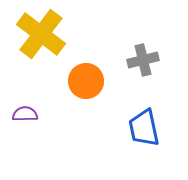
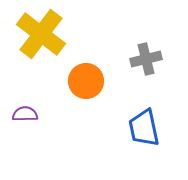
gray cross: moved 3 px right, 1 px up
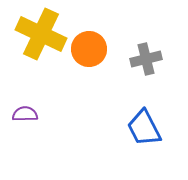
yellow cross: rotated 12 degrees counterclockwise
orange circle: moved 3 px right, 32 px up
blue trapezoid: rotated 15 degrees counterclockwise
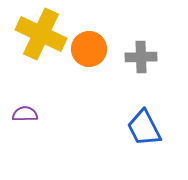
gray cross: moved 5 px left, 2 px up; rotated 12 degrees clockwise
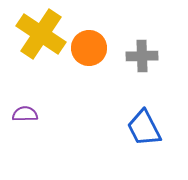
yellow cross: rotated 9 degrees clockwise
orange circle: moved 1 px up
gray cross: moved 1 px right, 1 px up
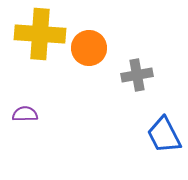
yellow cross: moved 1 px left; rotated 30 degrees counterclockwise
gray cross: moved 5 px left, 19 px down; rotated 8 degrees counterclockwise
blue trapezoid: moved 20 px right, 7 px down
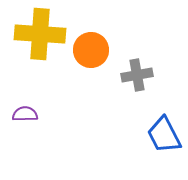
orange circle: moved 2 px right, 2 px down
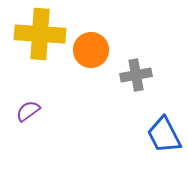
gray cross: moved 1 px left
purple semicircle: moved 3 px right, 3 px up; rotated 35 degrees counterclockwise
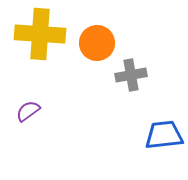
orange circle: moved 6 px right, 7 px up
gray cross: moved 5 px left
blue trapezoid: rotated 111 degrees clockwise
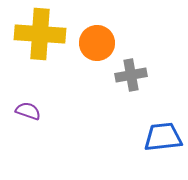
purple semicircle: rotated 55 degrees clockwise
blue trapezoid: moved 1 px left, 2 px down
